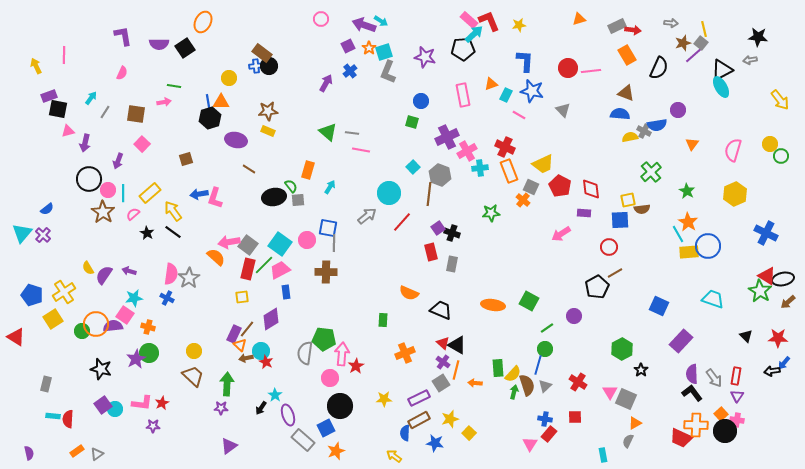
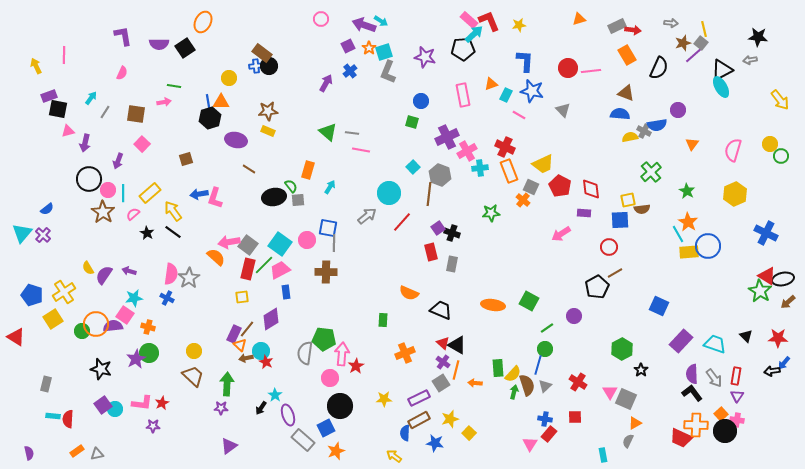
cyan trapezoid at (713, 299): moved 2 px right, 45 px down
gray triangle at (97, 454): rotated 24 degrees clockwise
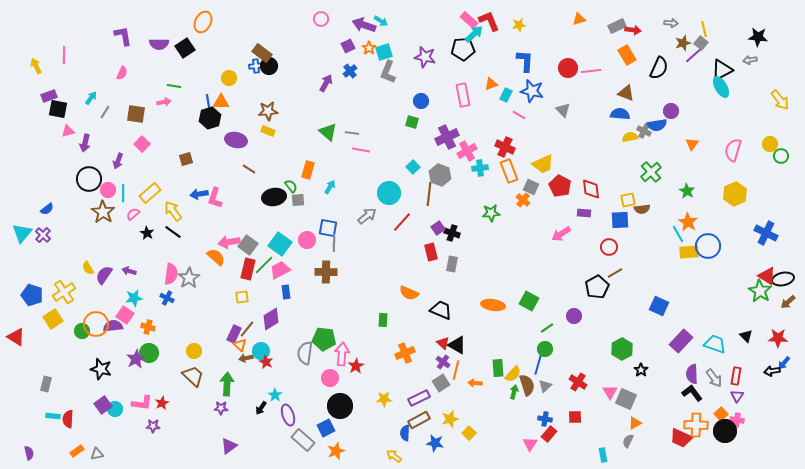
purple circle at (678, 110): moved 7 px left, 1 px down
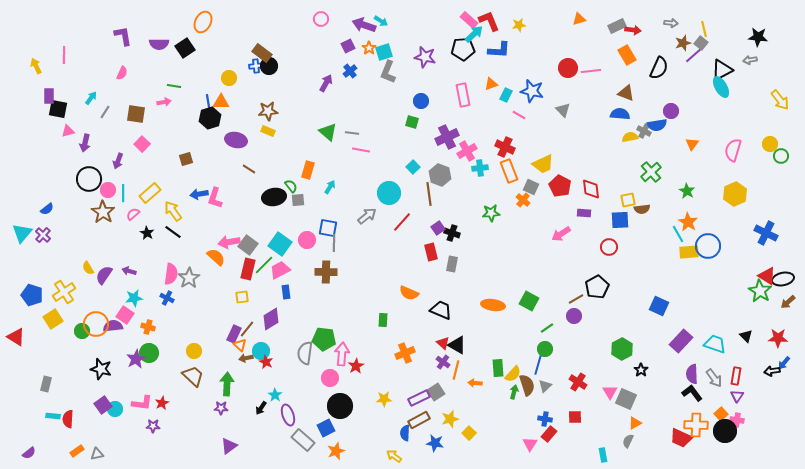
blue L-shape at (525, 61): moved 26 px left, 11 px up; rotated 90 degrees clockwise
purple rectangle at (49, 96): rotated 70 degrees counterclockwise
brown line at (429, 194): rotated 15 degrees counterclockwise
brown line at (615, 273): moved 39 px left, 26 px down
gray square at (441, 383): moved 5 px left, 9 px down
purple semicircle at (29, 453): rotated 64 degrees clockwise
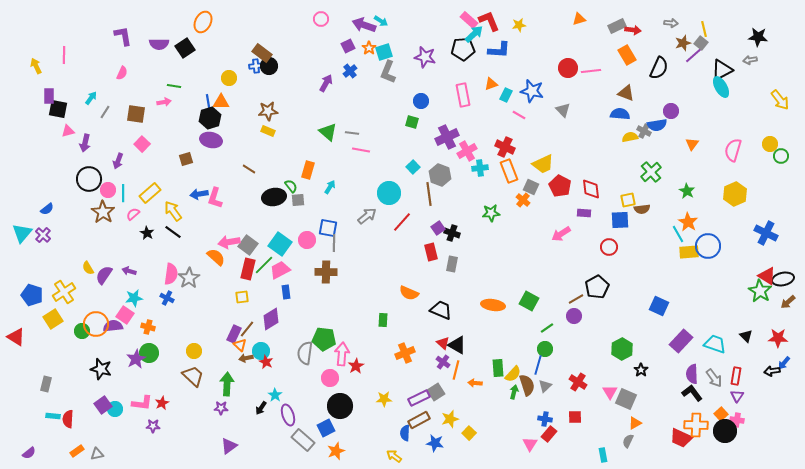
purple ellipse at (236, 140): moved 25 px left
